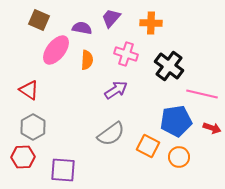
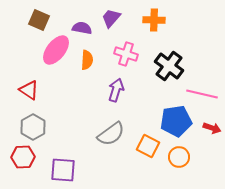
orange cross: moved 3 px right, 3 px up
purple arrow: rotated 40 degrees counterclockwise
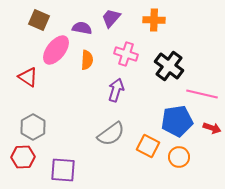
red triangle: moved 1 px left, 13 px up
blue pentagon: moved 1 px right
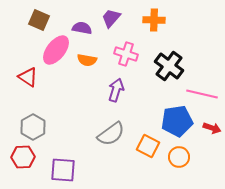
orange semicircle: rotated 96 degrees clockwise
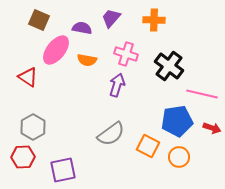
purple arrow: moved 1 px right, 5 px up
purple square: rotated 16 degrees counterclockwise
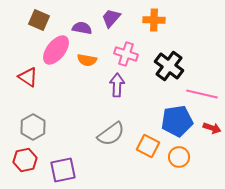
purple arrow: rotated 15 degrees counterclockwise
red hexagon: moved 2 px right, 3 px down; rotated 10 degrees counterclockwise
